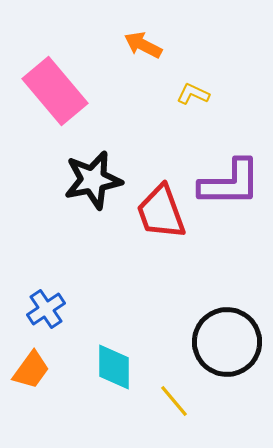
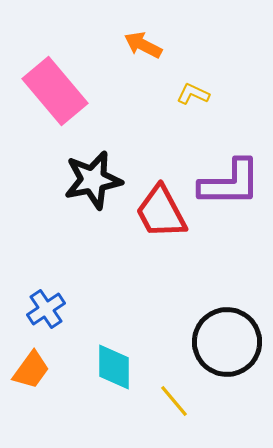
red trapezoid: rotated 8 degrees counterclockwise
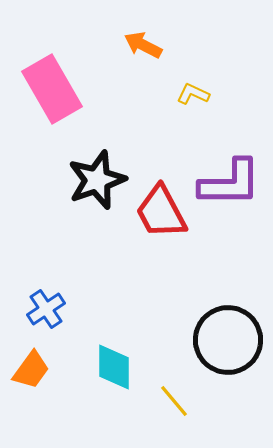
pink rectangle: moved 3 px left, 2 px up; rotated 10 degrees clockwise
black star: moved 4 px right; rotated 8 degrees counterclockwise
black circle: moved 1 px right, 2 px up
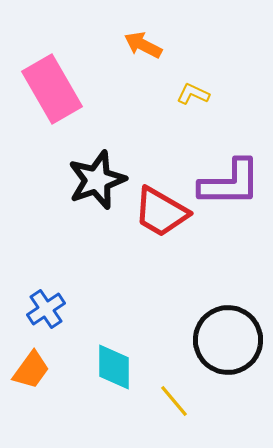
red trapezoid: rotated 32 degrees counterclockwise
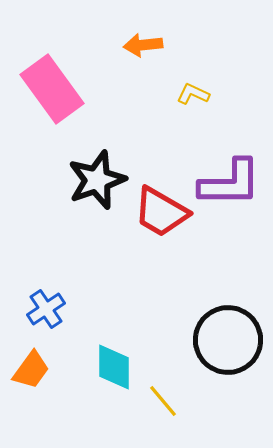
orange arrow: rotated 33 degrees counterclockwise
pink rectangle: rotated 6 degrees counterclockwise
yellow line: moved 11 px left
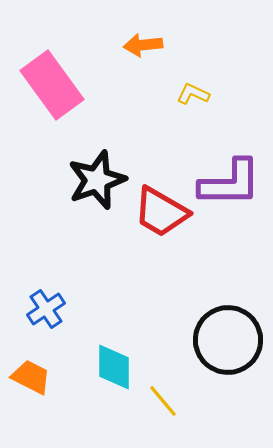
pink rectangle: moved 4 px up
orange trapezoid: moved 7 px down; rotated 99 degrees counterclockwise
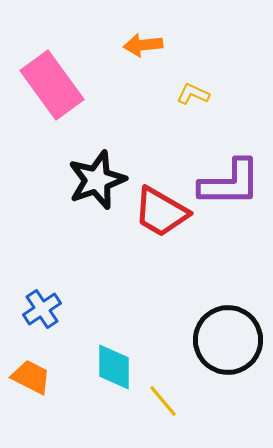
blue cross: moved 4 px left
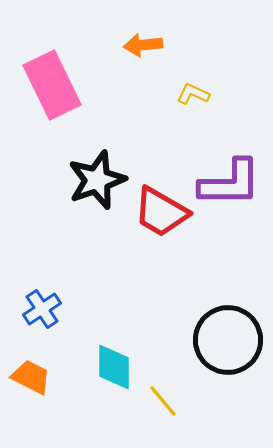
pink rectangle: rotated 10 degrees clockwise
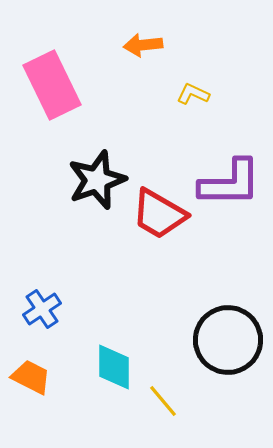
red trapezoid: moved 2 px left, 2 px down
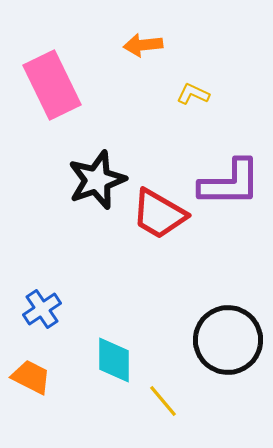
cyan diamond: moved 7 px up
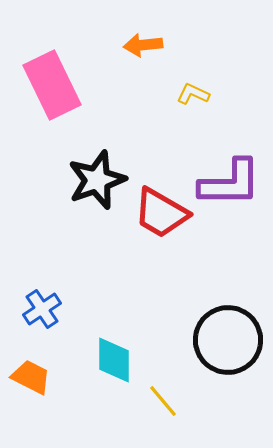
red trapezoid: moved 2 px right, 1 px up
